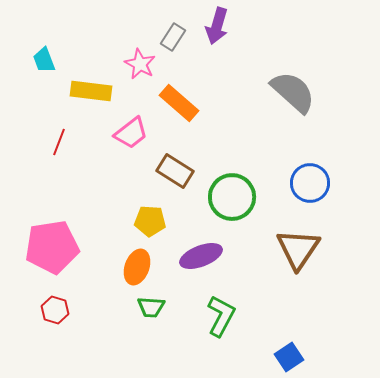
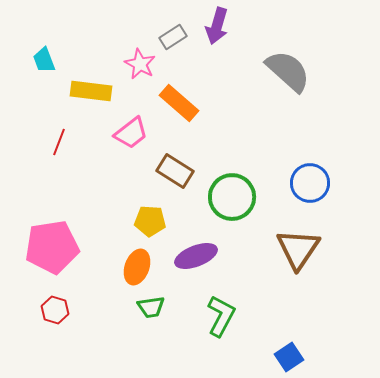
gray rectangle: rotated 24 degrees clockwise
gray semicircle: moved 5 px left, 21 px up
purple ellipse: moved 5 px left
green trapezoid: rotated 12 degrees counterclockwise
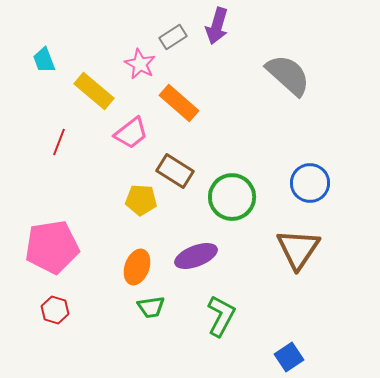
gray semicircle: moved 4 px down
yellow rectangle: moved 3 px right; rotated 33 degrees clockwise
yellow pentagon: moved 9 px left, 21 px up
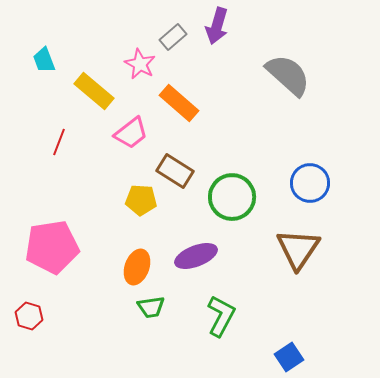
gray rectangle: rotated 8 degrees counterclockwise
red hexagon: moved 26 px left, 6 px down
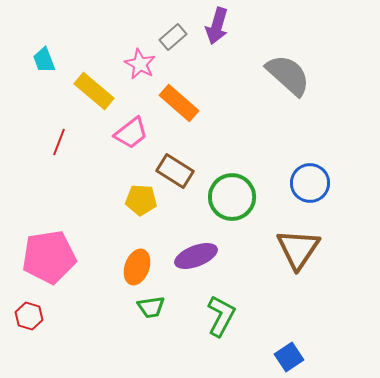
pink pentagon: moved 3 px left, 10 px down
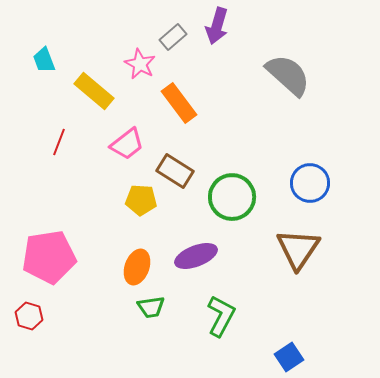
orange rectangle: rotated 12 degrees clockwise
pink trapezoid: moved 4 px left, 11 px down
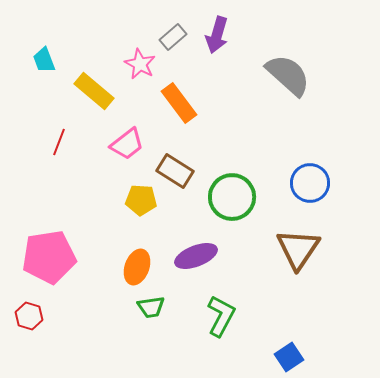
purple arrow: moved 9 px down
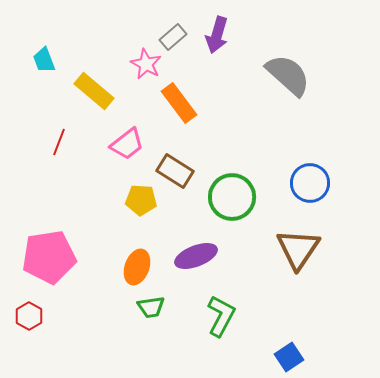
pink star: moved 6 px right
red hexagon: rotated 12 degrees clockwise
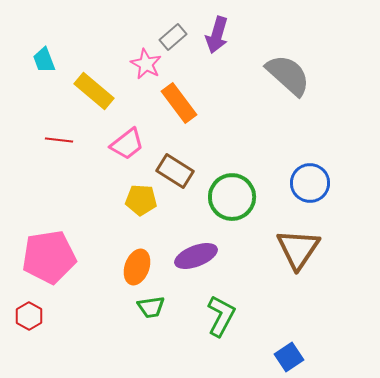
red line: moved 2 px up; rotated 76 degrees clockwise
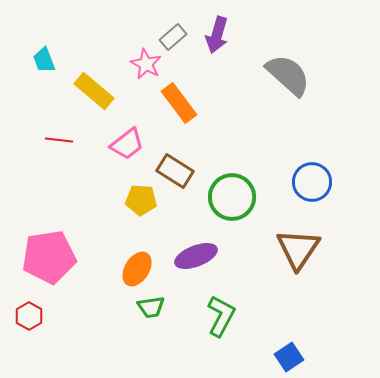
blue circle: moved 2 px right, 1 px up
orange ellipse: moved 2 px down; rotated 12 degrees clockwise
